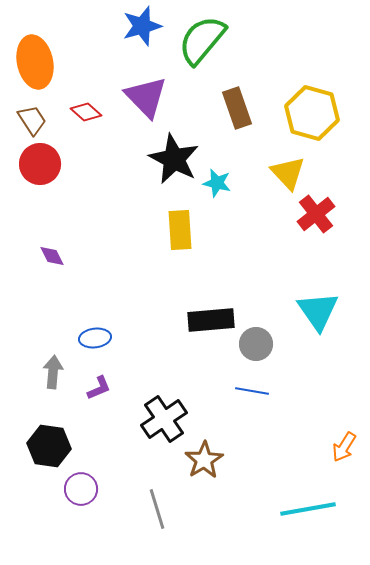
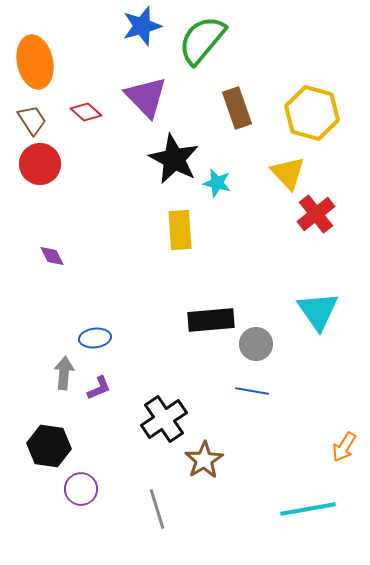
gray arrow: moved 11 px right, 1 px down
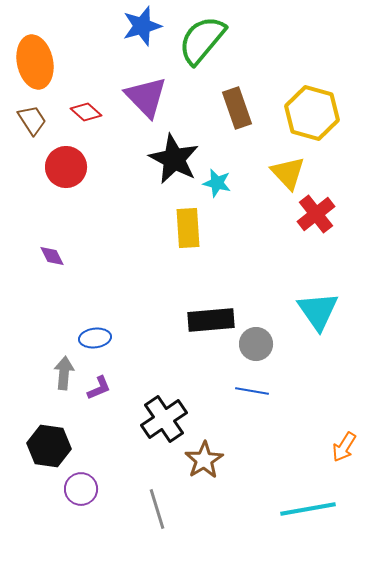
red circle: moved 26 px right, 3 px down
yellow rectangle: moved 8 px right, 2 px up
